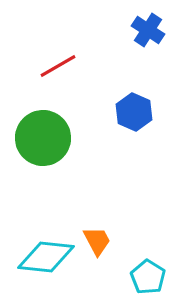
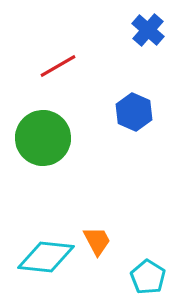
blue cross: rotated 8 degrees clockwise
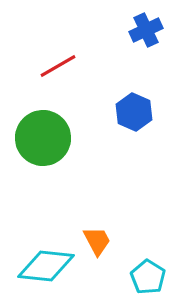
blue cross: moved 2 px left; rotated 24 degrees clockwise
cyan diamond: moved 9 px down
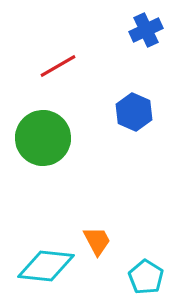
cyan pentagon: moved 2 px left
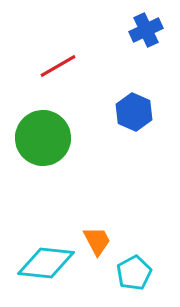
cyan diamond: moved 3 px up
cyan pentagon: moved 12 px left, 4 px up; rotated 12 degrees clockwise
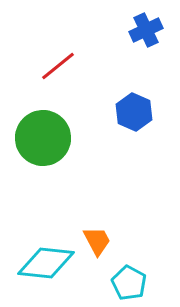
red line: rotated 9 degrees counterclockwise
cyan pentagon: moved 5 px left, 10 px down; rotated 16 degrees counterclockwise
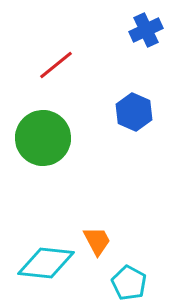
red line: moved 2 px left, 1 px up
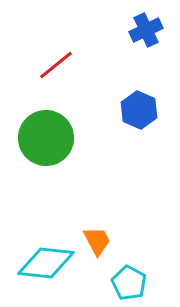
blue hexagon: moved 5 px right, 2 px up
green circle: moved 3 px right
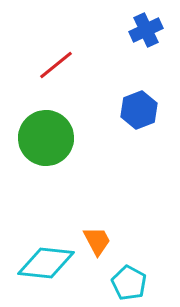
blue hexagon: rotated 15 degrees clockwise
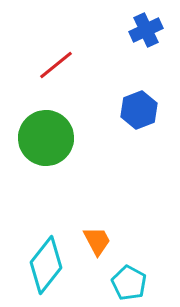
cyan diamond: moved 2 px down; rotated 58 degrees counterclockwise
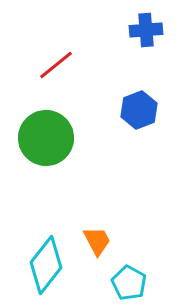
blue cross: rotated 20 degrees clockwise
